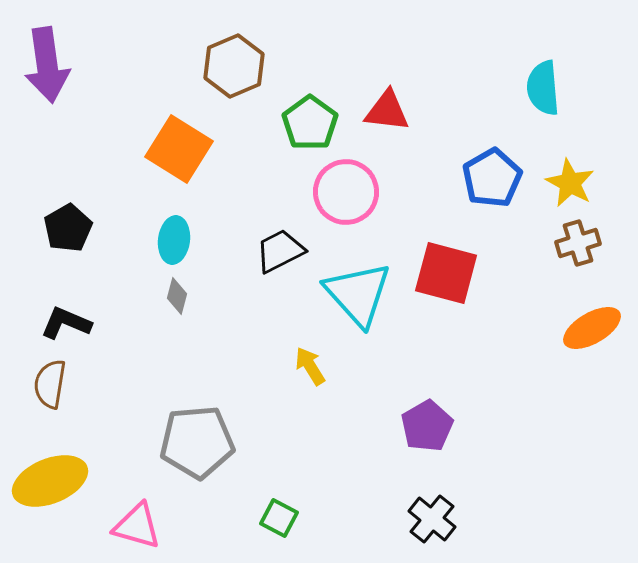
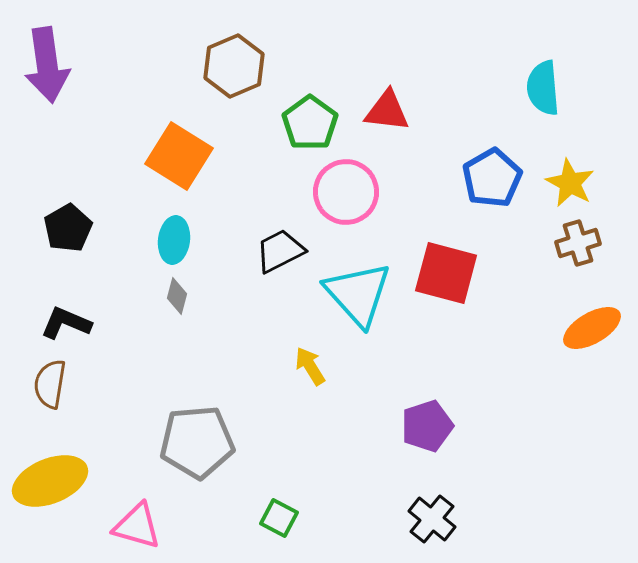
orange square: moved 7 px down
purple pentagon: rotated 12 degrees clockwise
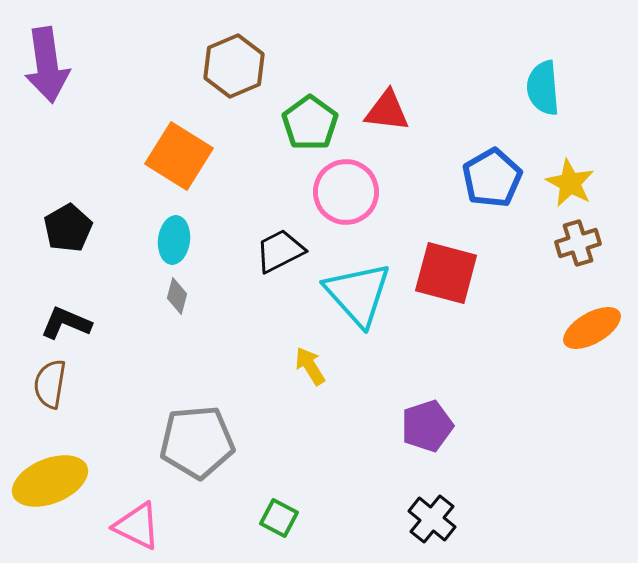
pink triangle: rotated 10 degrees clockwise
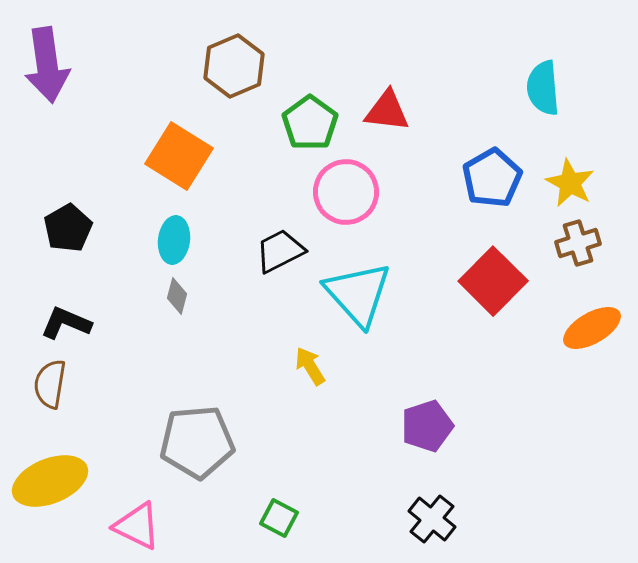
red square: moved 47 px right, 8 px down; rotated 30 degrees clockwise
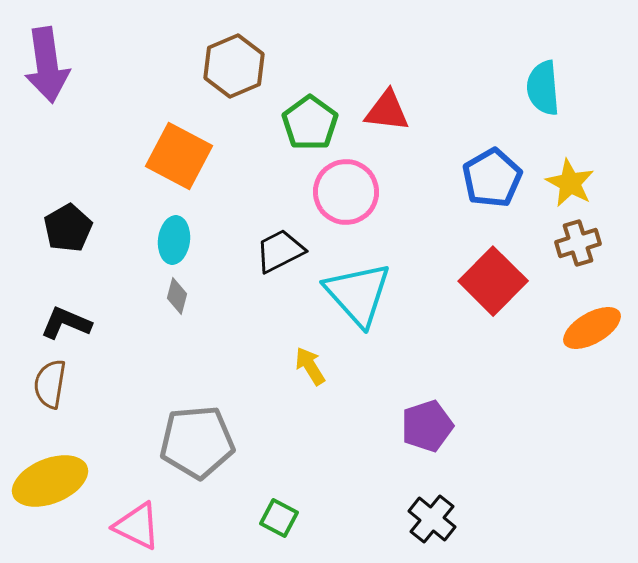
orange square: rotated 4 degrees counterclockwise
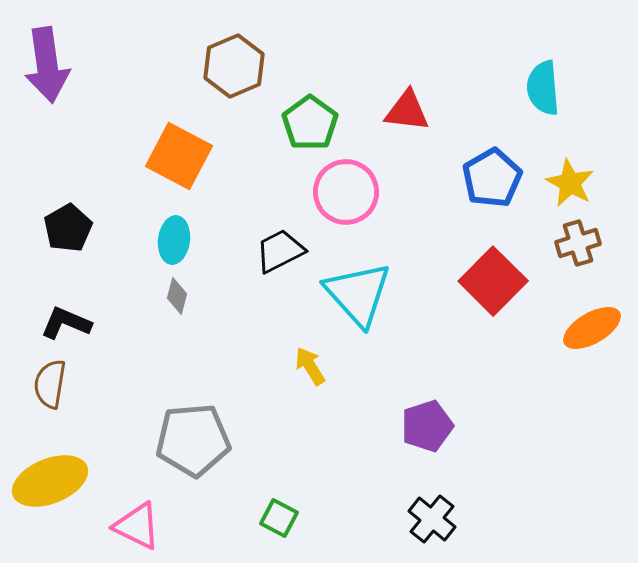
red triangle: moved 20 px right
gray pentagon: moved 4 px left, 2 px up
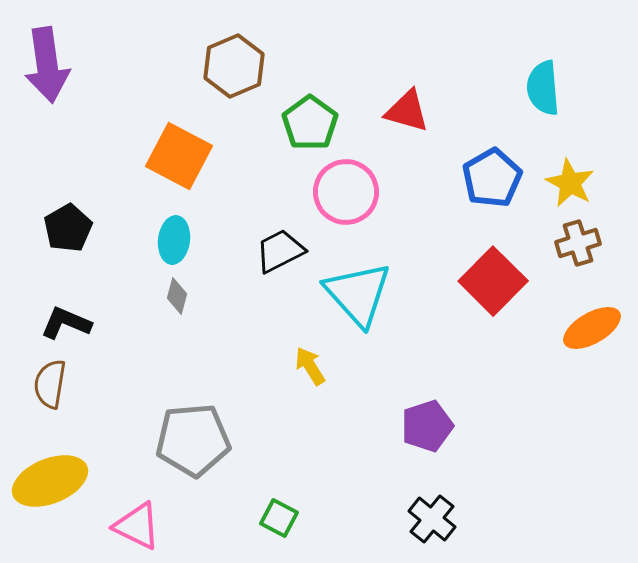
red triangle: rotated 9 degrees clockwise
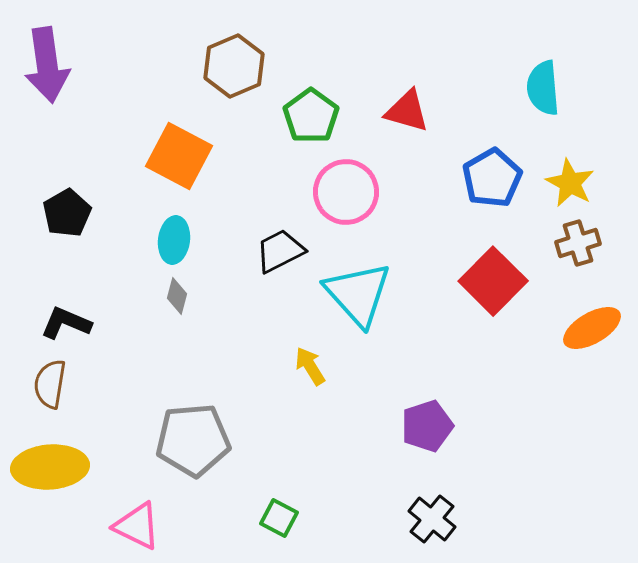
green pentagon: moved 1 px right, 7 px up
black pentagon: moved 1 px left, 15 px up
yellow ellipse: moved 14 px up; rotated 18 degrees clockwise
